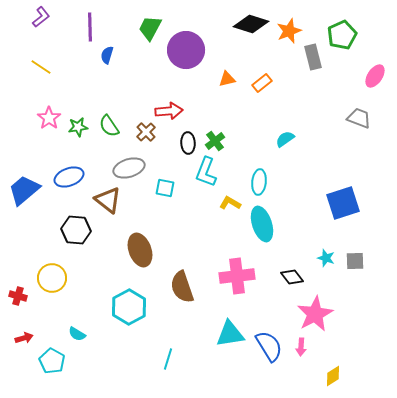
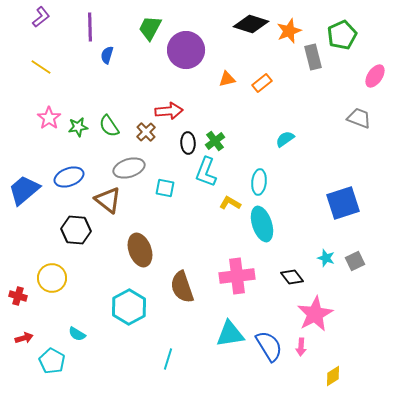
gray square at (355, 261): rotated 24 degrees counterclockwise
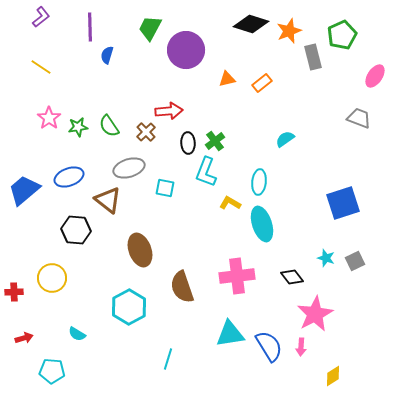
red cross at (18, 296): moved 4 px left, 4 px up; rotated 18 degrees counterclockwise
cyan pentagon at (52, 361): moved 10 px down; rotated 25 degrees counterclockwise
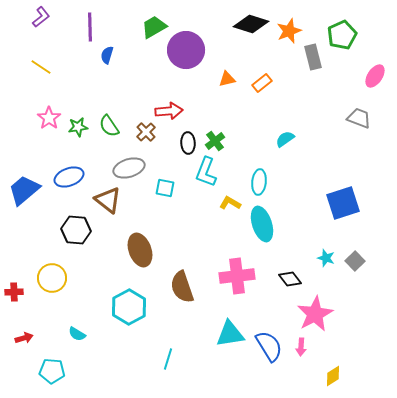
green trapezoid at (150, 28): moved 4 px right, 1 px up; rotated 32 degrees clockwise
gray square at (355, 261): rotated 18 degrees counterclockwise
black diamond at (292, 277): moved 2 px left, 2 px down
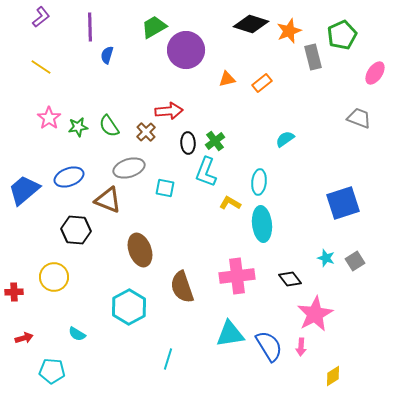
pink ellipse at (375, 76): moved 3 px up
brown triangle at (108, 200): rotated 16 degrees counterclockwise
cyan ellipse at (262, 224): rotated 12 degrees clockwise
gray square at (355, 261): rotated 12 degrees clockwise
yellow circle at (52, 278): moved 2 px right, 1 px up
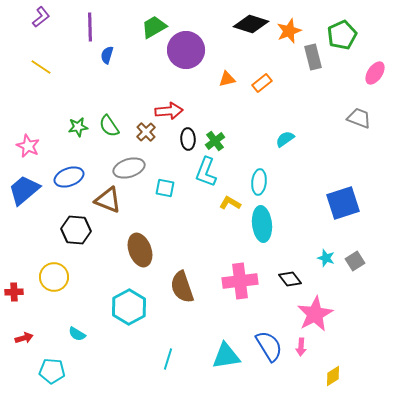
pink star at (49, 118): moved 21 px left, 28 px down; rotated 10 degrees counterclockwise
black ellipse at (188, 143): moved 4 px up
pink cross at (237, 276): moved 3 px right, 5 px down
cyan triangle at (230, 334): moved 4 px left, 22 px down
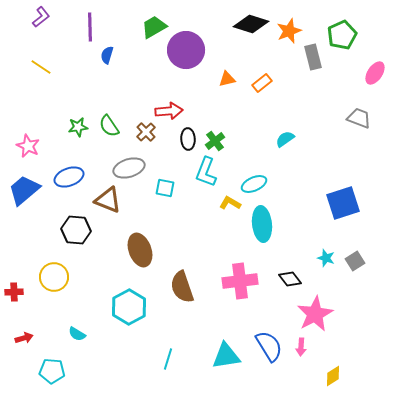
cyan ellipse at (259, 182): moved 5 px left, 2 px down; rotated 60 degrees clockwise
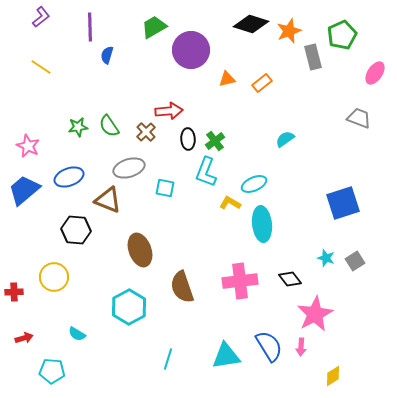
purple circle at (186, 50): moved 5 px right
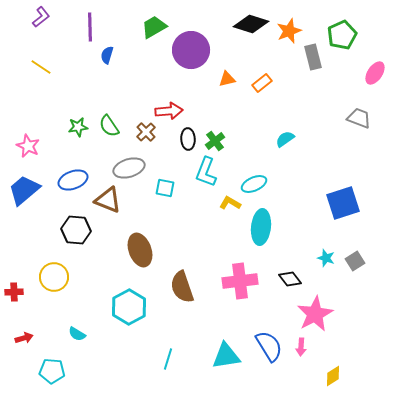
blue ellipse at (69, 177): moved 4 px right, 3 px down
cyan ellipse at (262, 224): moved 1 px left, 3 px down; rotated 12 degrees clockwise
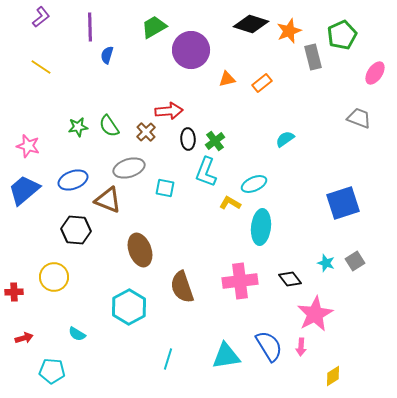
pink star at (28, 146): rotated 10 degrees counterclockwise
cyan star at (326, 258): moved 5 px down
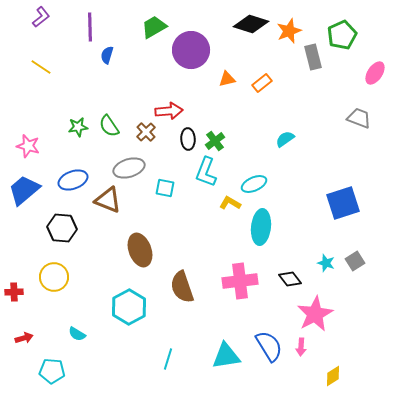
black hexagon at (76, 230): moved 14 px left, 2 px up
